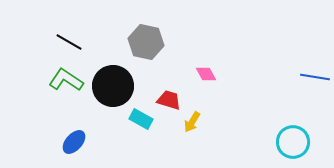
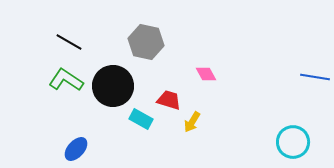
blue ellipse: moved 2 px right, 7 px down
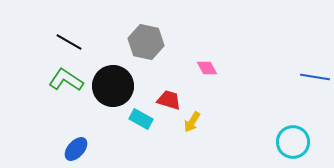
pink diamond: moved 1 px right, 6 px up
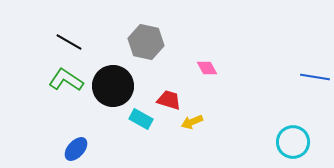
yellow arrow: rotated 35 degrees clockwise
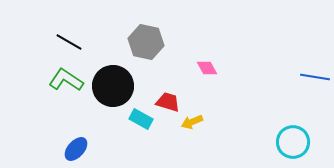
red trapezoid: moved 1 px left, 2 px down
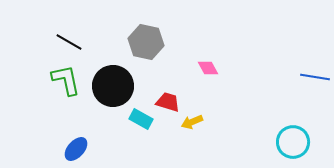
pink diamond: moved 1 px right
green L-shape: rotated 44 degrees clockwise
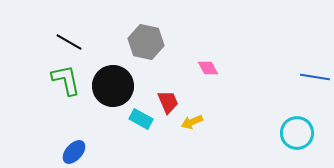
red trapezoid: rotated 50 degrees clockwise
cyan circle: moved 4 px right, 9 px up
blue ellipse: moved 2 px left, 3 px down
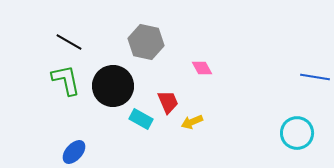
pink diamond: moved 6 px left
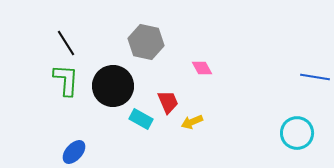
black line: moved 3 px left, 1 px down; rotated 28 degrees clockwise
green L-shape: rotated 16 degrees clockwise
